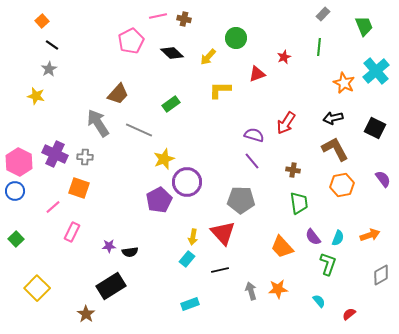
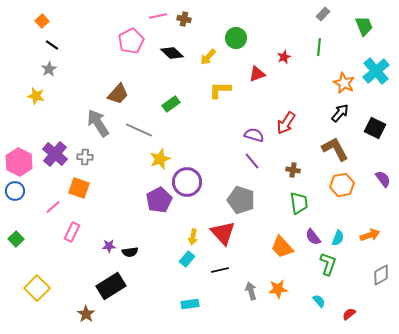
black arrow at (333, 118): moved 7 px right, 5 px up; rotated 144 degrees clockwise
purple cross at (55, 154): rotated 15 degrees clockwise
yellow star at (164, 159): moved 4 px left
gray pentagon at (241, 200): rotated 16 degrees clockwise
cyan rectangle at (190, 304): rotated 12 degrees clockwise
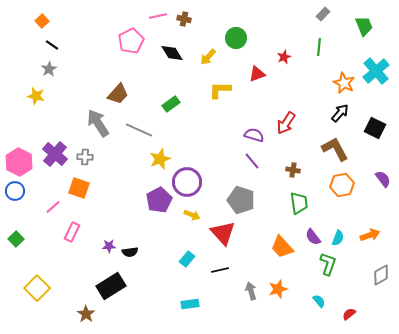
black diamond at (172, 53): rotated 15 degrees clockwise
yellow arrow at (193, 237): moved 1 px left, 22 px up; rotated 77 degrees counterclockwise
orange star at (278, 289): rotated 12 degrees counterclockwise
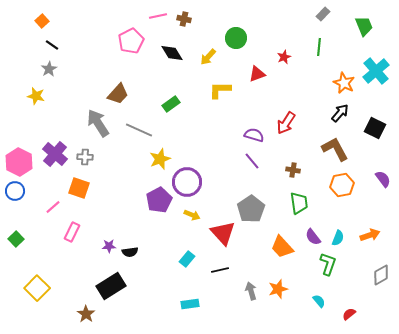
gray pentagon at (241, 200): moved 10 px right, 9 px down; rotated 20 degrees clockwise
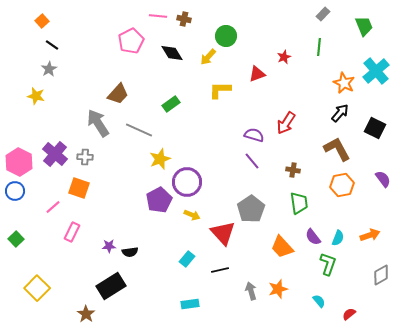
pink line at (158, 16): rotated 18 degrees clockwise
green circle at (236, 38): moved 10 px left, 2 px up
brown L-shape at (335, 149): moved 2 px right
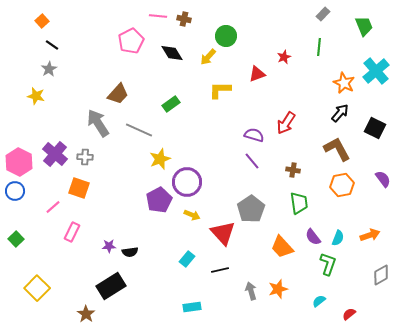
cyan semicircle at (319, 301): rotated 88 degrees counterclockwise
cyan rectangle at (190, 304): moved 2 px right, 3 px down
